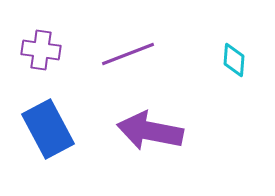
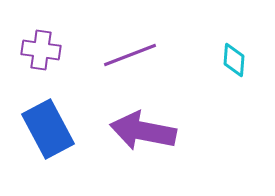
purple line: moved 2 px right, 1 px down
purple arrow: moved 7 px left
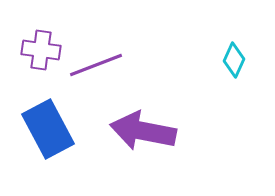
purple line: moved 34 px left, 10 px down
cyan diamond: rotated 20 degrees clockwise
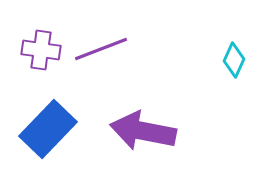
purple line: moved 5 px right, 16 px up
blue rectangle: rotated 72 degrees clockwise
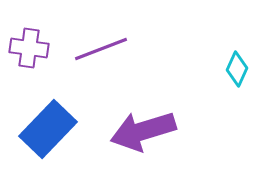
purple cross: moved 12 px left, 2 px up
cyan diamond: moved 3 px right, 9 px down
purple arrow: rotated 28 degrees counterclockwise
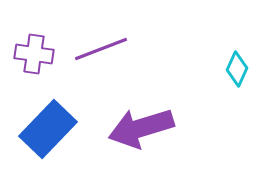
purple cross: moved 5 px right, 6 px down
purple arrow: moved 2 px left, 3 px up
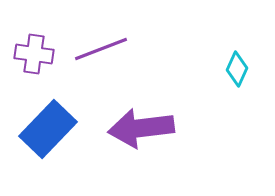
purple arrow: rotated 10 degrees clockwise
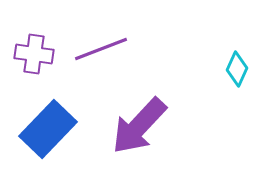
purple arrow: moved 2 px left, 2 px up; rotated 40 degrees counterclockwise
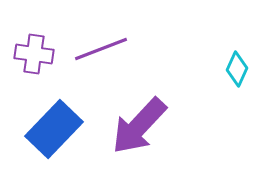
blue rectangle: moved 6 px right
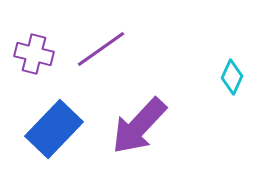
purple line: rotated 14 degrees counterclockwise
purple cross: rotated 6 degrees clockwise
cyan diamond: moved 5 px left, 8 px down
